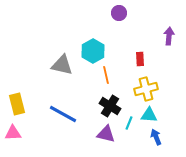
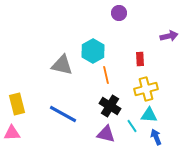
purple arrow: rotated 72 degrees clockwise
cyan line: moved 3 px right, 3 px down; rotated 56 degrees counterclockwise
pink triangle: moved 1 px left
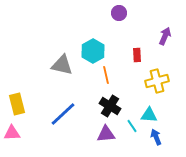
purple arrow: moved 4 px left; rotated 54 degrees counterclockwise
red rectangle: moved 3 px left, 4 px up
yellow cross: moved 11 px right, 8 px up
blue line: rotated 72 degrees counterclockwise
purple triangle: rotated 18 degrees counterclockwise
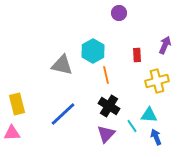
purple arrow: moved 9 px down
black cross: moved 1 px left
purple triangle: rotated 42 degrees counterclockwise
